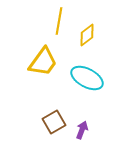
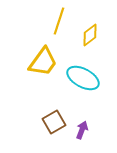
yellow line: rotated 8 degrees clockwise
yellow diamond: moved 3 px right
cyan ellipse: moved 4 px left
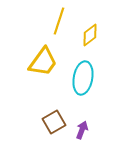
cyan ellipse: rotated 72 degrees clockwise
